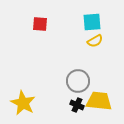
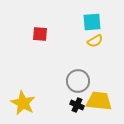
red square: moved 10 px down
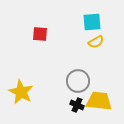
yellow semicircle: moved 1 px right, 1 px down
yellow star: moved 2 px left, 11 px up
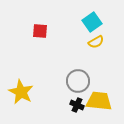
cyan square: rotated 30 degrees counterclockwise
red square: moved 3 px up
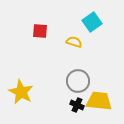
yellow semicircle: moved 22 px left; rotated 133 degrees counterclockwise
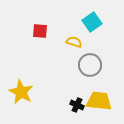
gray circle: moved 12 px right, 16 px up
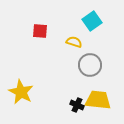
cyan square: moved 1 px up
yellow trapezoid: moved 1 px left, 1 px up
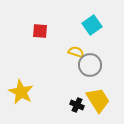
cyan square: moved 4 px down
yellow semicircle: moved 2 px right, 10 px down
yellow trapezoid: rotated 52 degrees clockwise
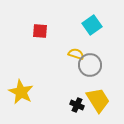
yellow semicircle: moved 2 px down
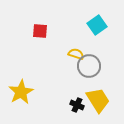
cyan square: moved 5 px right
gray circle: moved 1 px left, 1 px down
yellow star: rotated 15 degrees clockwise
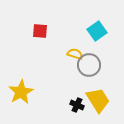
cyan square: moved 6 px down
yellow semicircle: moved 1 px left
gray circle: moved 1 px up
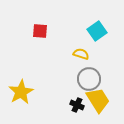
yellow semicircle: moved 6 px right
gray circle: moved 14 px down
